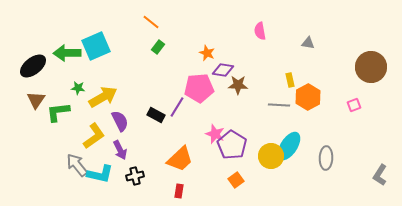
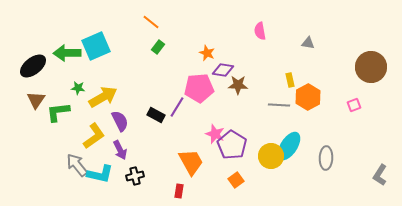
orange trapezoid: moved 11 px right, 3 px down; rotated 76 degrees counterclockwise
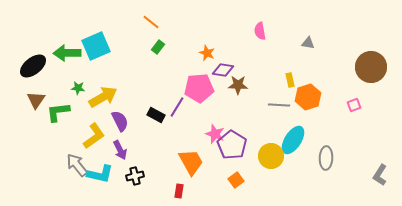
orange hexagon: rotated 10 degrees clockwise
cyan ellipse: moved 4 px right, 6 px up
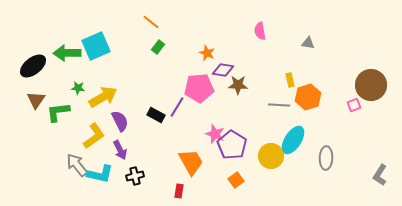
brown circle: moved 18 px down
